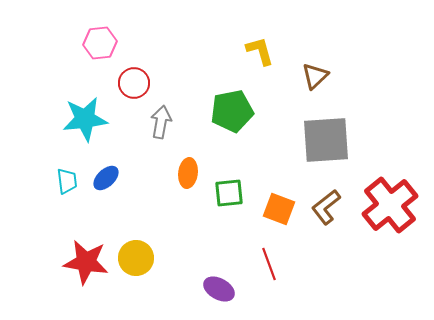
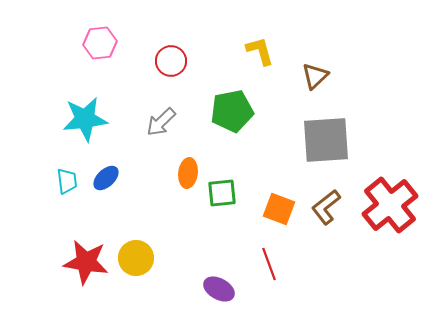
red circle: moved 37 px right, 22 px up
gray arrow: rotated 144 degrees counterclockwise
green square: moved 7 px left
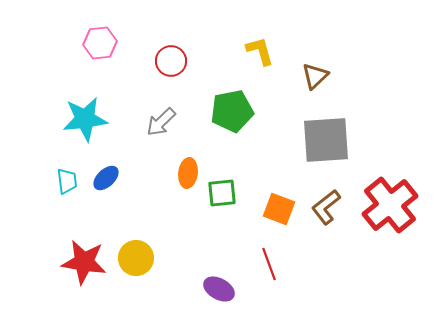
red star: moved 2 px left
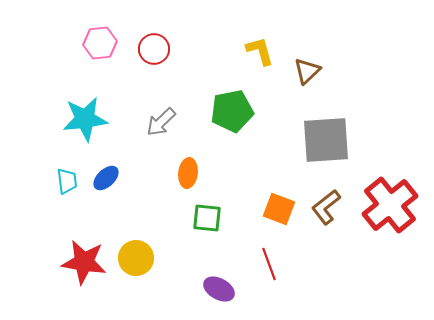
red circle: moved 17 px left, 12 px up
brown triangle: moved 8 px left, 5 px up
green square: moved 15 px left, 25 px down; rotated 12 degrees clockwise
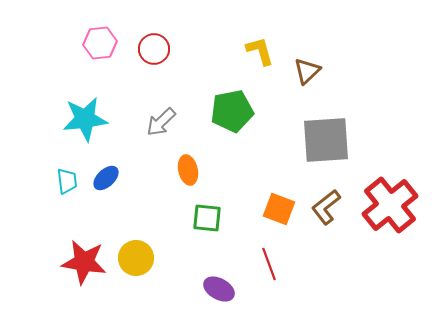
orange ellipse: moved 3 px up; rotated 20 degrees counterclockwise
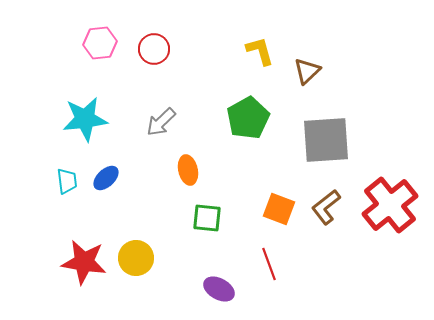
green pentagon: moved 16 px right, 7 px down; rotated 18 degrees counterclockwise
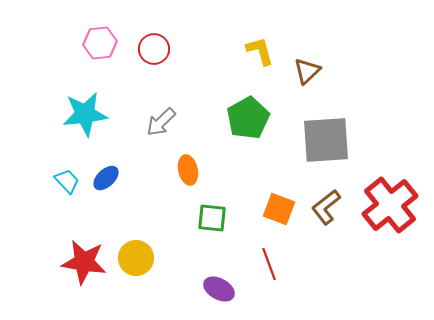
cyan star: moved 5 px up
cyan trapezoid: rotated 36 degrees counterclockwise
green square: moved 5 px right
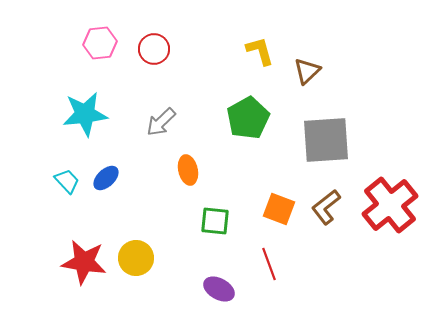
green square: moved 3 px right, 3 px down
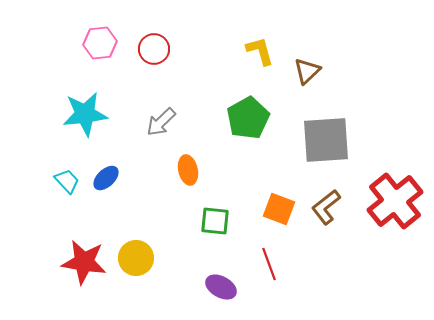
red cross: moved 5 px right, 4 px up
purple ellipse: moved 2 px right, 2 px up
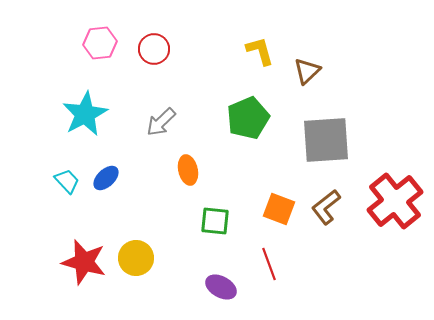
cyan star: rotated 21 degrees counterclockwise
green pentagon: rotated 6 degrees clockwise
red star: rotated 6 degrees clockwise
